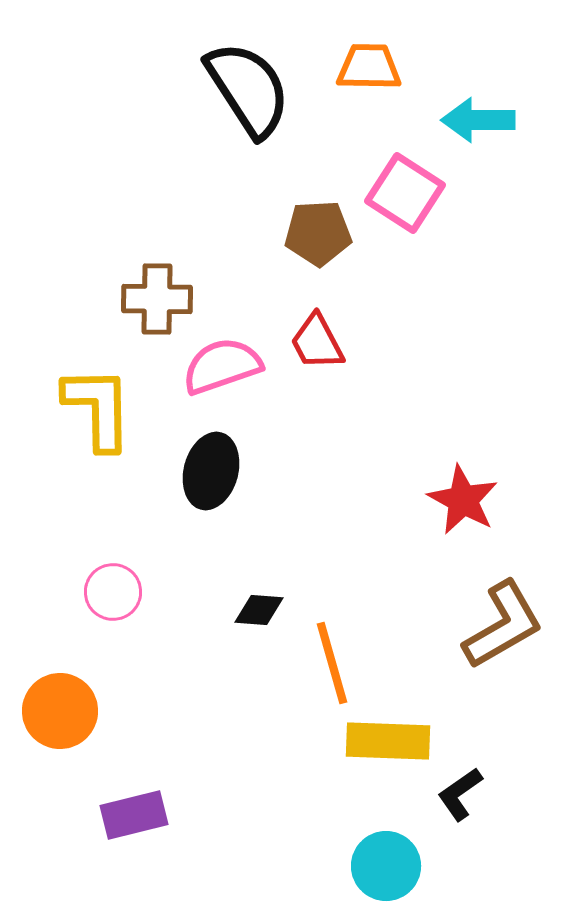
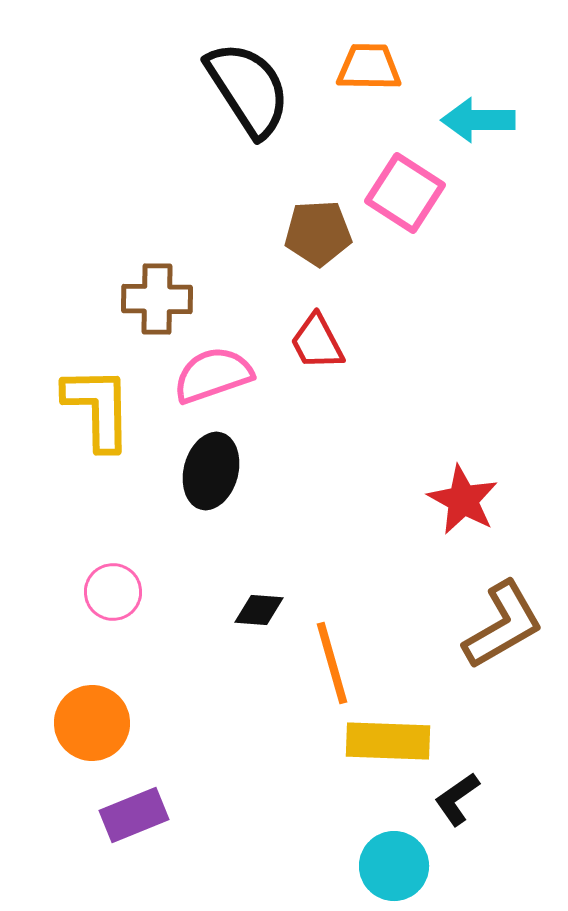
pink semicircle: moved 9 px left, 9 px down
orange circle: moved 32 px right, 12 px down
black L-shape: moved 3 px left, 5 px down
purple rectangle: rotated 8 degrees counterclockwise
cyan circle: moved 8 px right
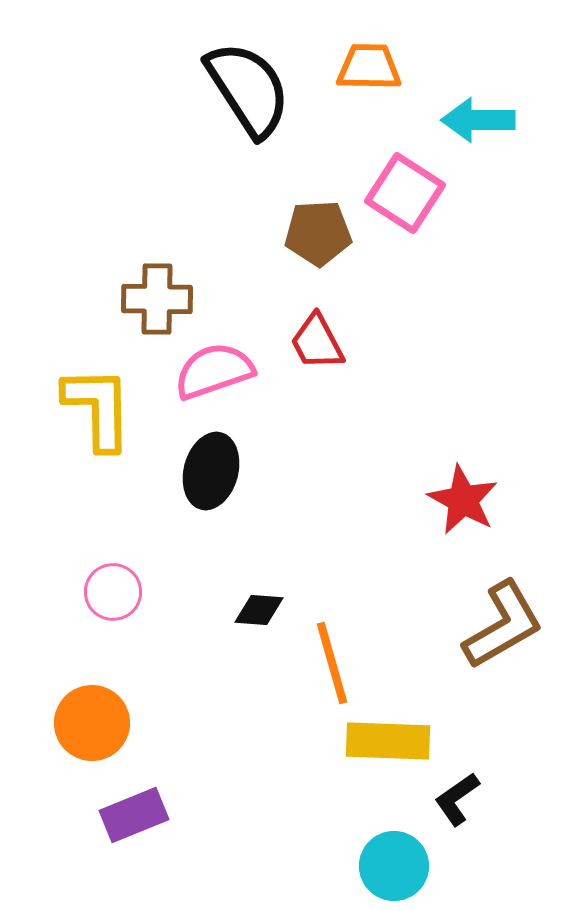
pink semicircle: moved 1 px right, 4 px up
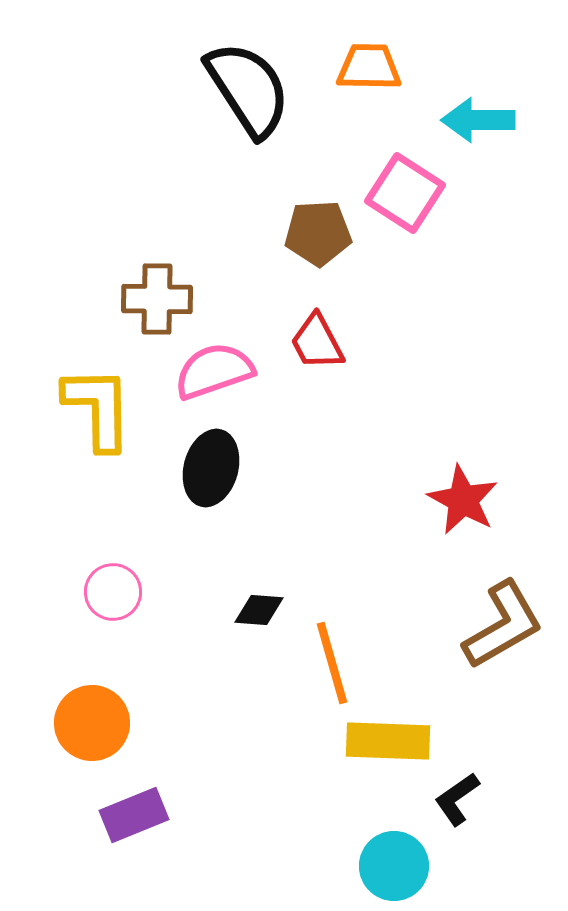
black ellipse: moved 3 px up
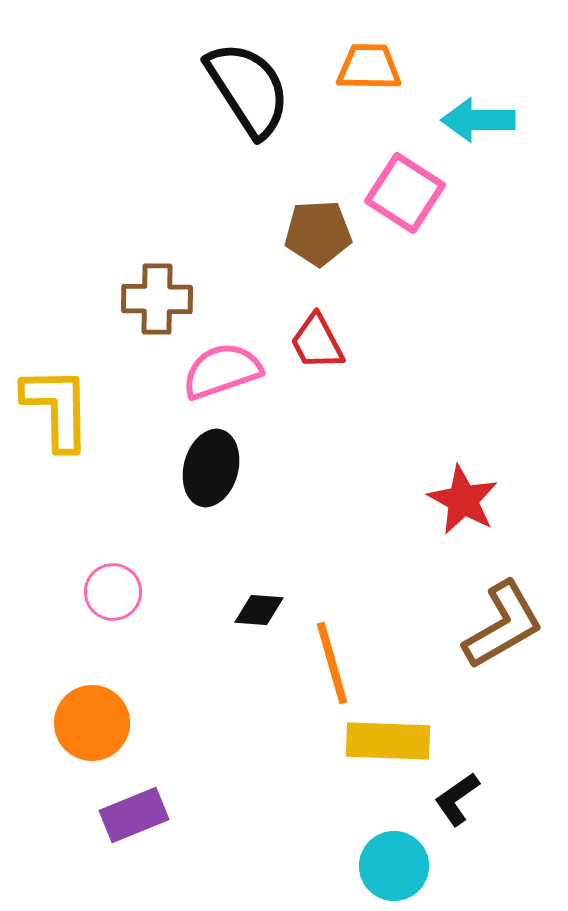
pink semicircle: moved 8 px right
yellow L-shape: moved 41 px left
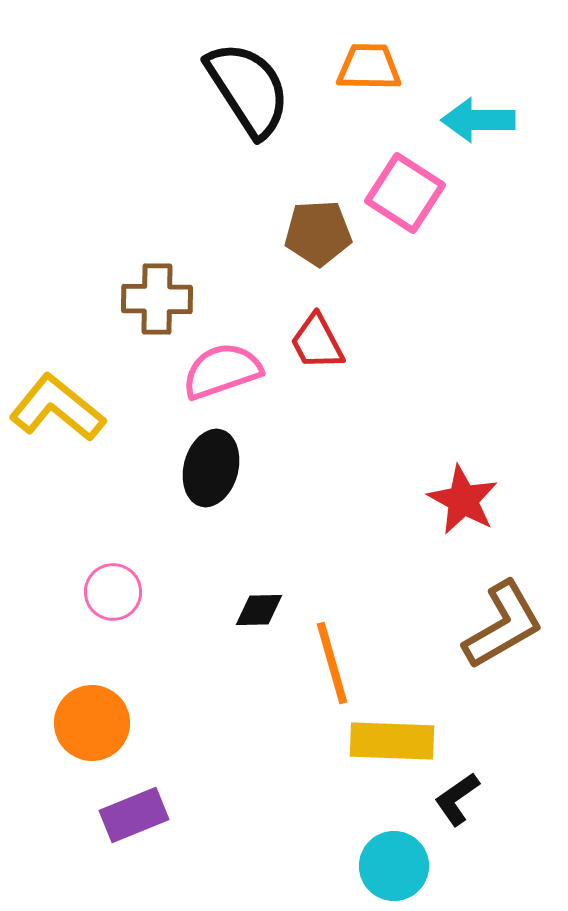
yellow L-shape: rotated 50 degrees counterclockwise
black diamond: rotated 6 degrees counterclockwise
yellow rectangle: moved 4 px right
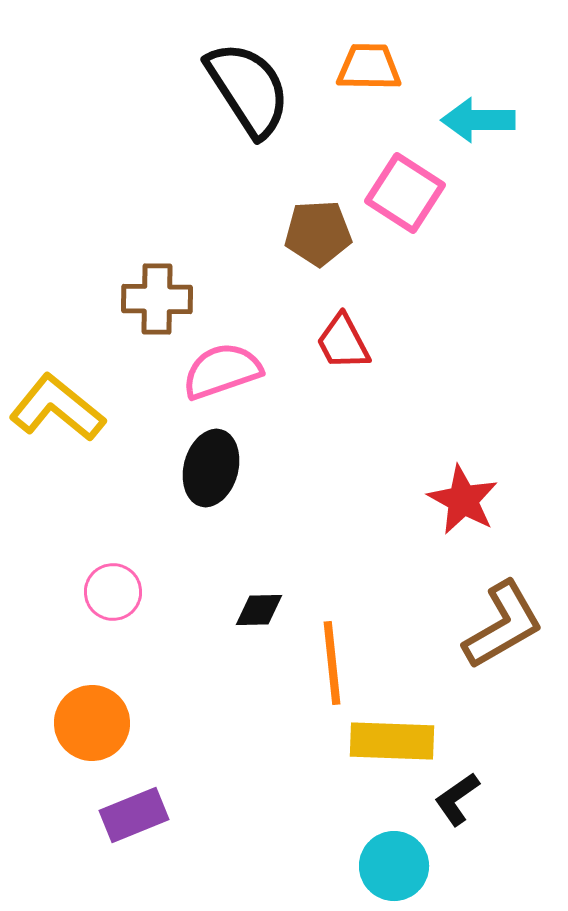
red trapezoid: moved 26 px right
orange line: rotated 10 degrees clockwise
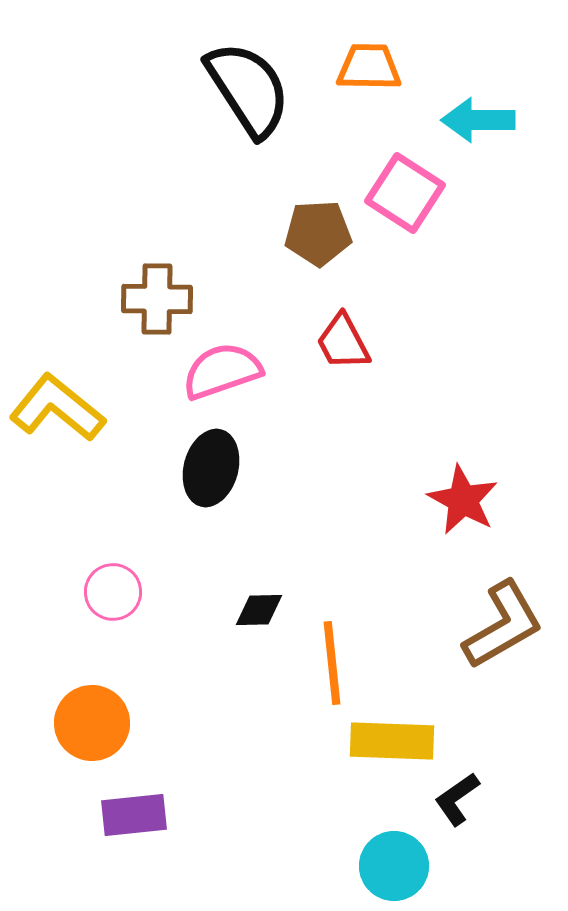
purple rectangle: rotated 16 degrees clockwise
